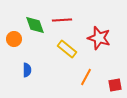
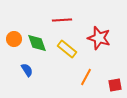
green diamond: moved 2 px right, 18 px down
blue semicircle: rotated 32 degrees counterclockwise
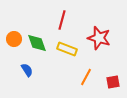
red line: rotated 72 degrees counterclockwise
yellow rectangle: rotated 18 degrees counterclockwise
red square: moved 2 px left, 3 px up
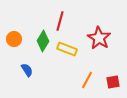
red line: moved 2 px left, 1 px down
red star: rotated 15 degrees clockwise
green diamond: moved 6 px right, 2 px up; rotated 50 degrees clockwise
orange line: moved 1 px right, 3 px down
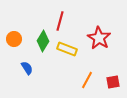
blue semicircle: moved 2 px up
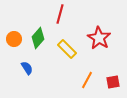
red line: moved 7 px up
green diamond: moved 5 px left, 3 px up; rotated 10 degrees clockwise
yellow rectangle: rotated 24 degrees clockwise
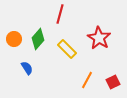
green diamond: moved 1 px down
red square: rotated 16 degrees counterclockwise
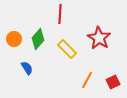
red line: rotated 12 degrees counterclockwise
